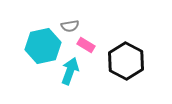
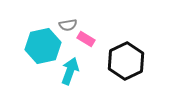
gray semicircle: moved 2 px left, 1 px up
pink rectangle: moved 6 px up
black hexagon: rotated 6 degrees clockwise
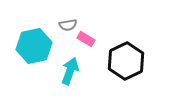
cyan hexagon: moved 9 px left
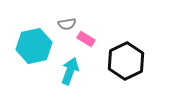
gray semicircle: moved 1 px left, 1 px up
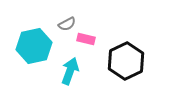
gray semicircle: rotated 18 degrees counterclockwise
pink rectangle: rotated 18 degrees counterclockwise
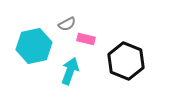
black hexagon: rotated 12 degrees counterclockwise
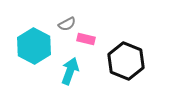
cyan hexagon: rotated 20 degrees counterclockwise
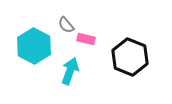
gray semicircle: moved 1 px left, 1 px down; rotated 78 degrees clockwise
black hexagon: moved 4 px right, 4 px up
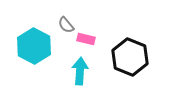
cyan arrow: moved 10 px right; rotated 16 degrees counterclockwise
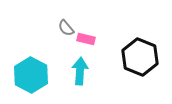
gray semicircle: moved 3 px down
cyan hexagon: moved 3 px left, 29 px down
black hexagon: moved 10 px right
